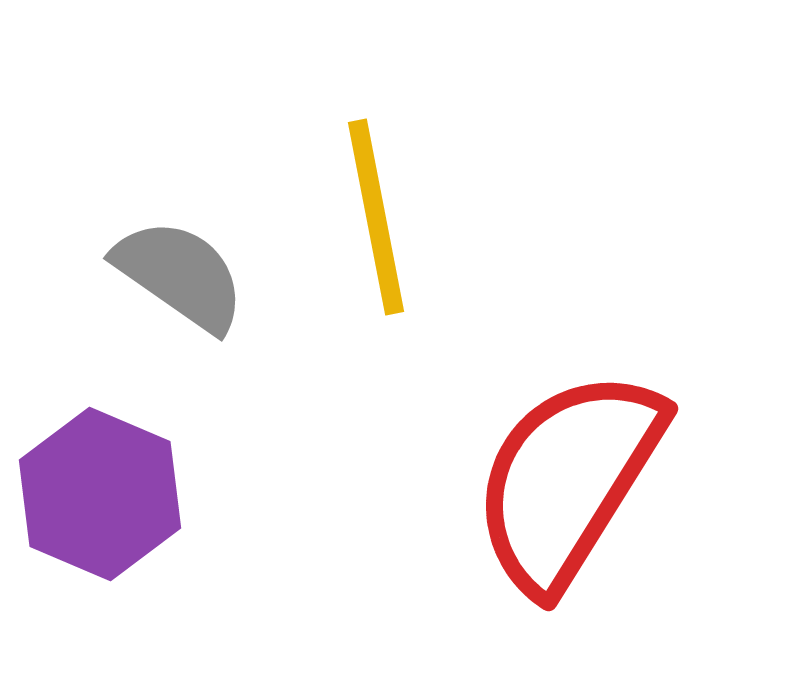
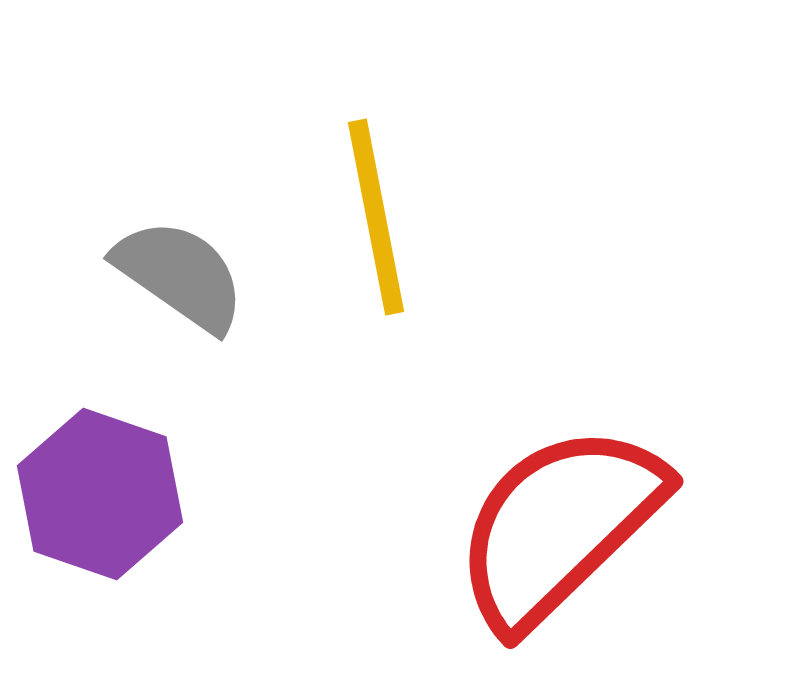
red semicircle: moved 9 px left, 46 px down; rotated 14 degrees clockwise
purple hexagon: rotated 4 degrees counterclockwise
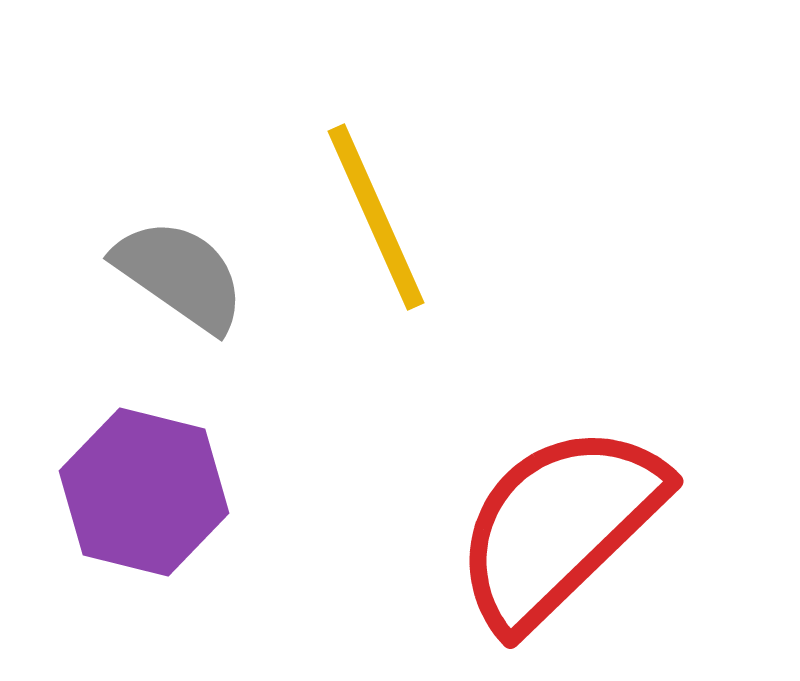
yellow line: rotated 13 degrees counterclockwise
purple hexagon: moved 44 px right, 2 px up; rotated 5 degrees counterclockwise
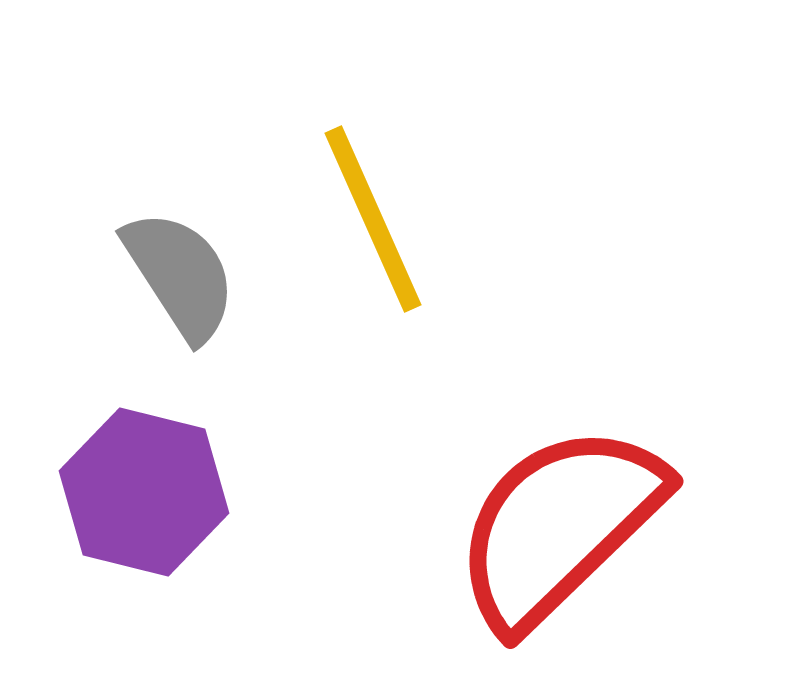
yellow line: moved 3 px left, 2 px down
gray semicircle: rotated 22 degrees clockwise
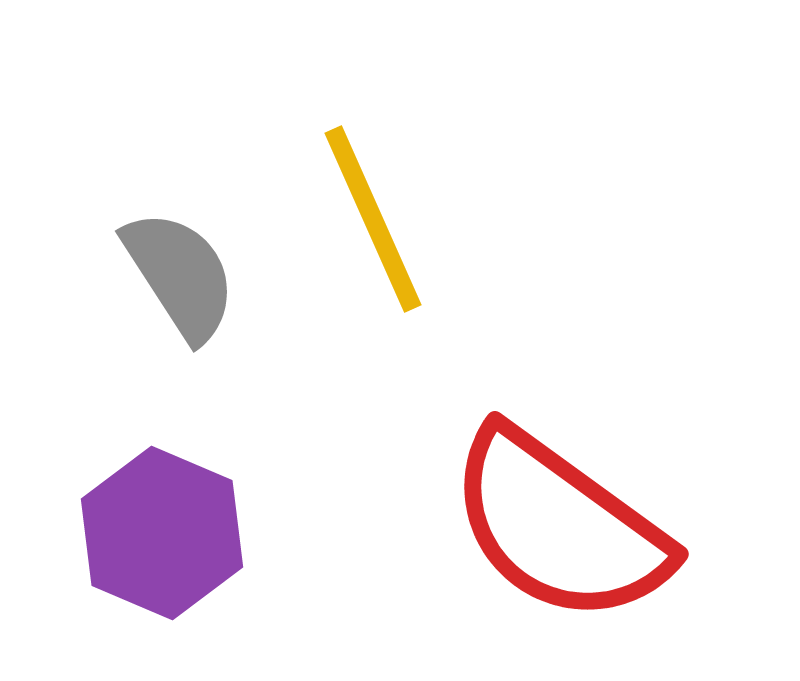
purple hexagon: moved 18 px right, 41 px down; rotated 9 degrees clockwise
red semicircle: rotated 100 degrees counterclockwise
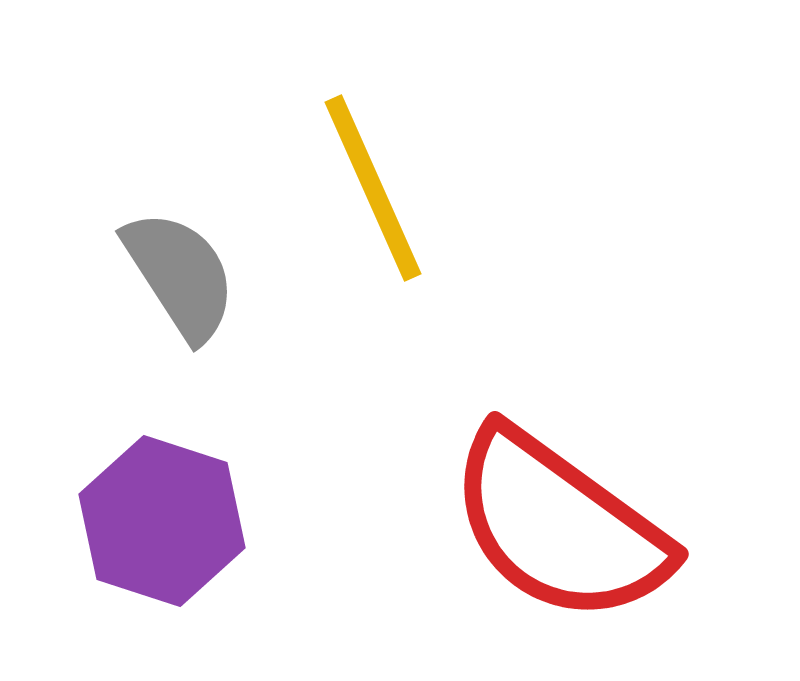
yellow line: moved 31 px up
purple hexagon: moved 12 px up; rotated 5 degrees counterclockwise
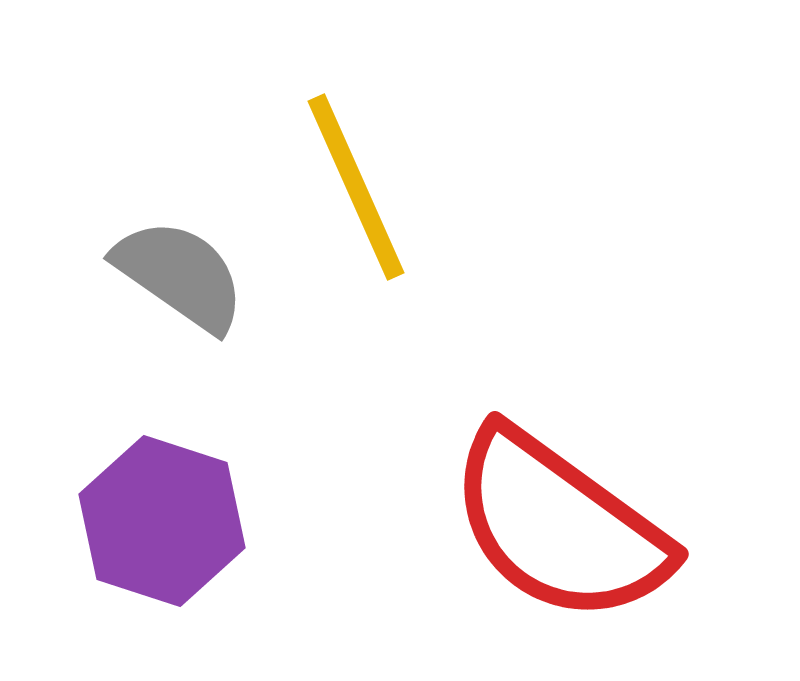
yellow line: moved 17 px left, 1 px up
gray semicircle: rotated 22 degrees counterclockwise
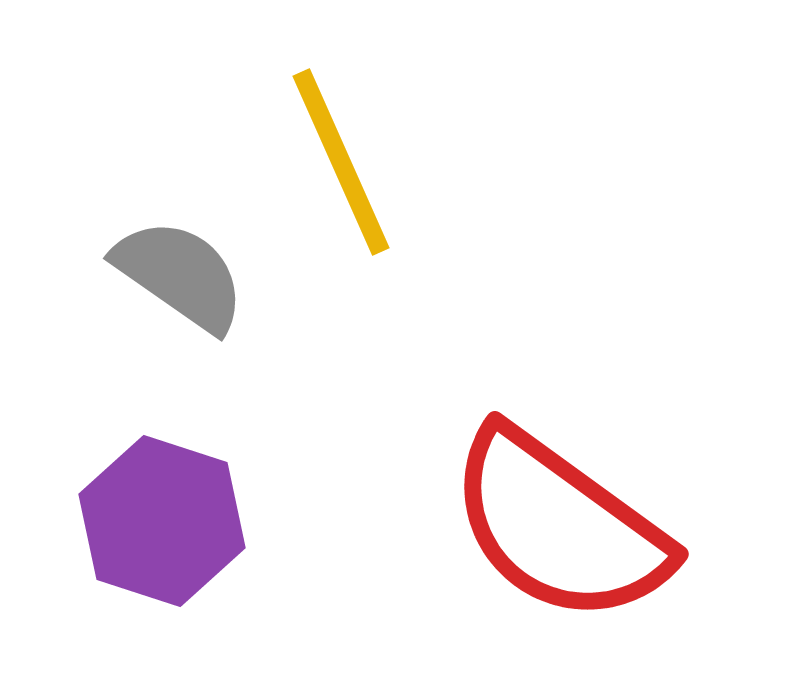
yellow line: moved 15 px left, 25 px up
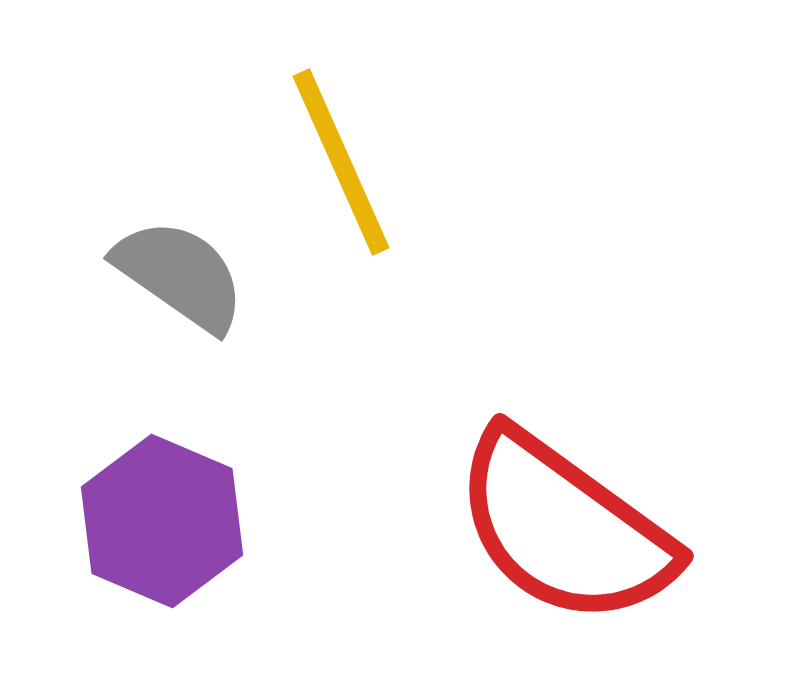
purple hexagon: rotated 5 degrees clockwise
red semicircle: moved 5 px right, 2 px down
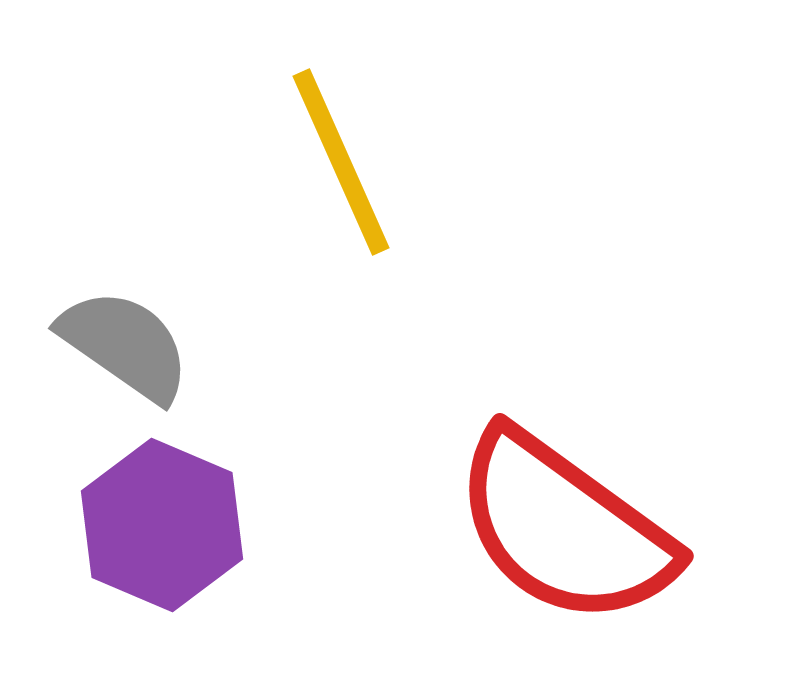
gray semicircle: moved 55 px left, 70 px down
purple hexagon: moved 4 px down
